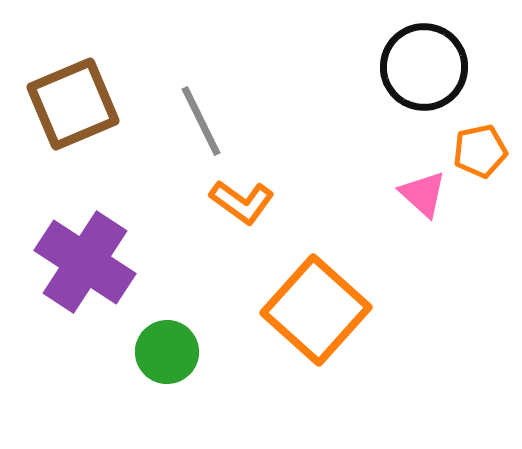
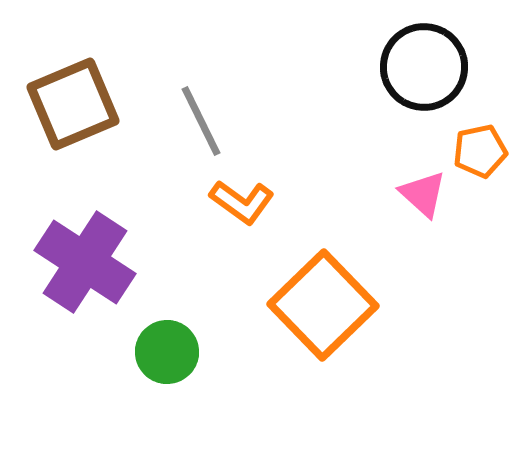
orange square: moved 7 px right, 5 px up; rotated 4 degrees clockwise
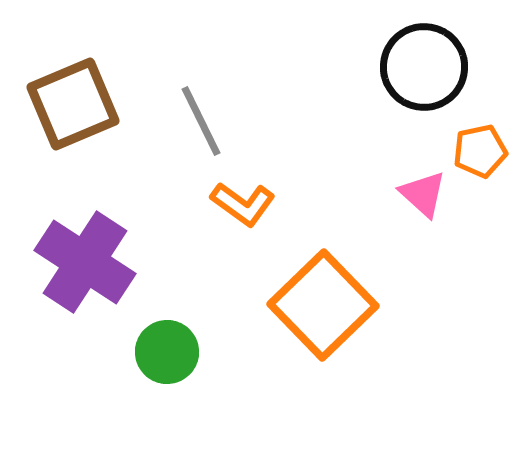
orange L-shape: moved 1 px right, 2 px down
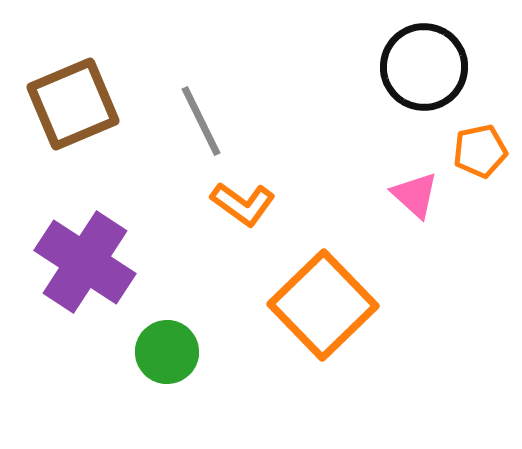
pink triangle: moved 8 px left, 1 px down
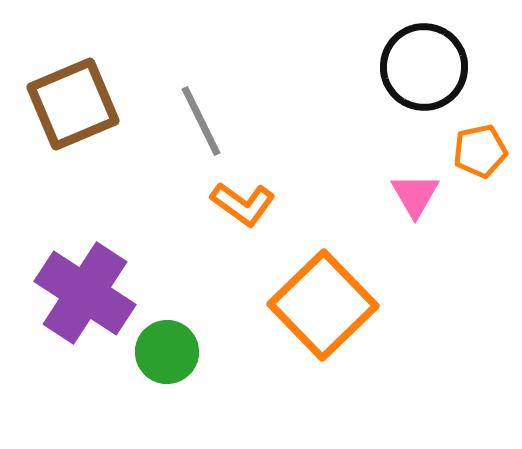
pink triangle: rotated 18 degrees clockwise
purple cross: moved 31 px down
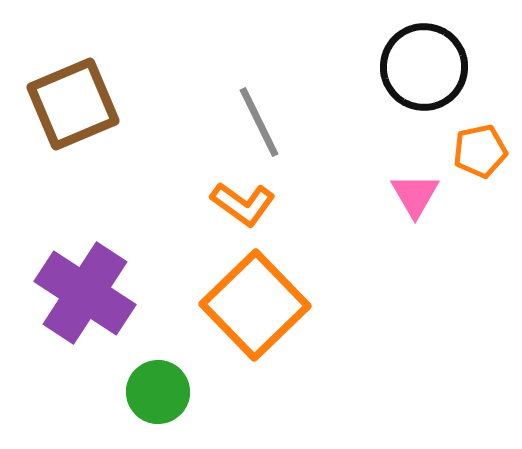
gray line: moved 58 px right, 1 px down
orange square: moved 68 px left
green circle: moved 9 px left, 40 px down
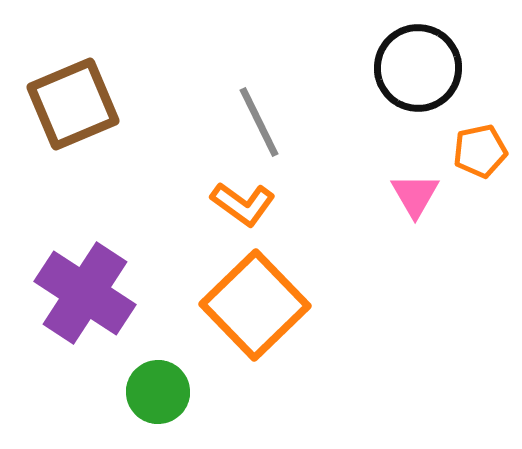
black circle: moved 6 px left, 1 px down
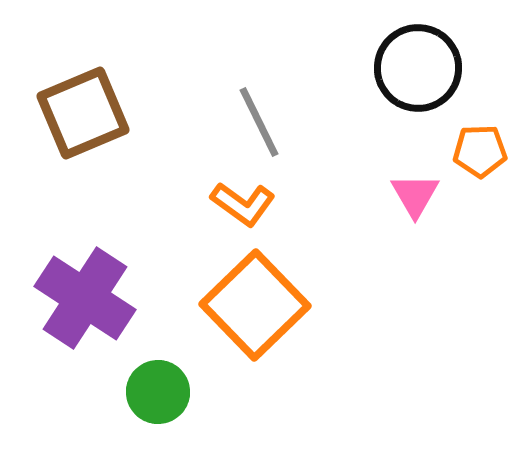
brown square: moved 10 px right, 9 px down
orange pentagon: rotated 10 degrees clockwise
purple cross: moved 5 px down
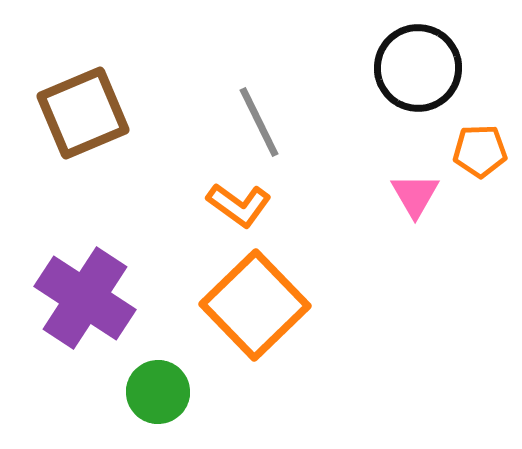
orange L-shape: moved 4 px left, 1 px down
